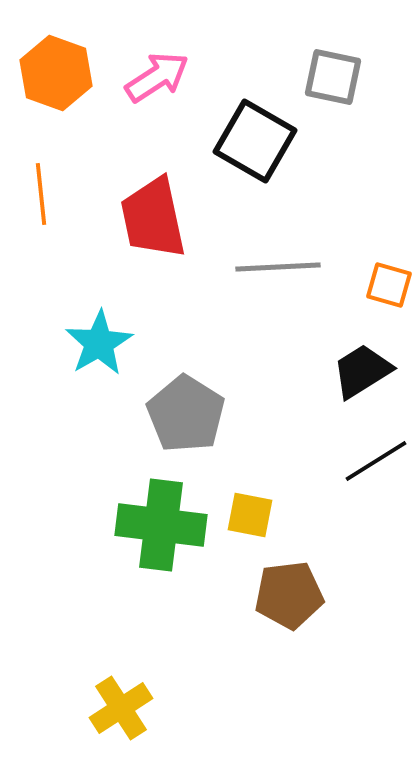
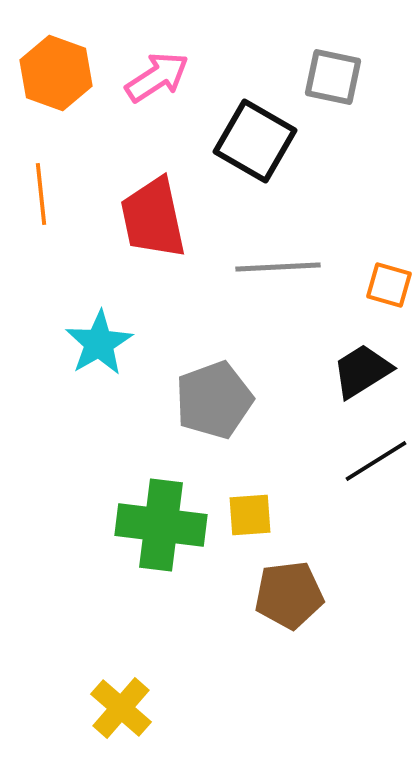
gray pentagon: moved 28 px right, 14 px up; rotated 20 degrees clockwise
yellow square: rotated 15 degrees counterclockwise
yellow cross: rotated 16 degrees counterclockwise
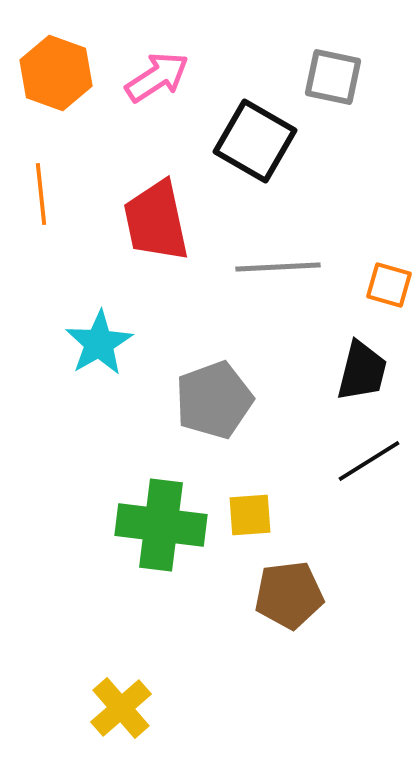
red trapezoid: moved 3 px right, 3 px down
black trapezoid: rotated 136 degrees clockwise
black line: moved 7 px left
yellow cross: rotated 8 degrees clockwise
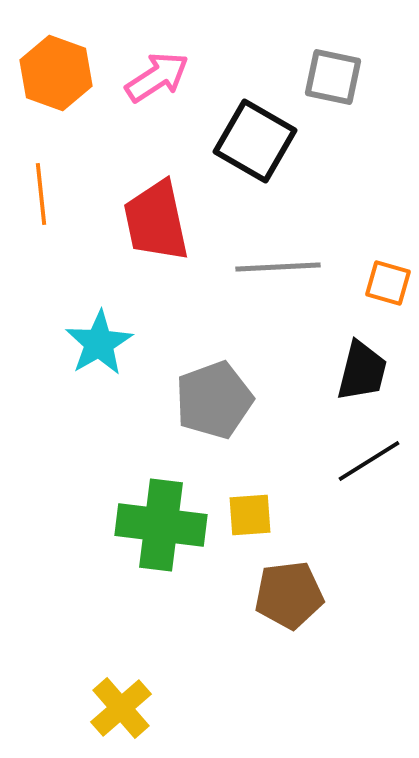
orange square: moved 1 px left, 2 px up
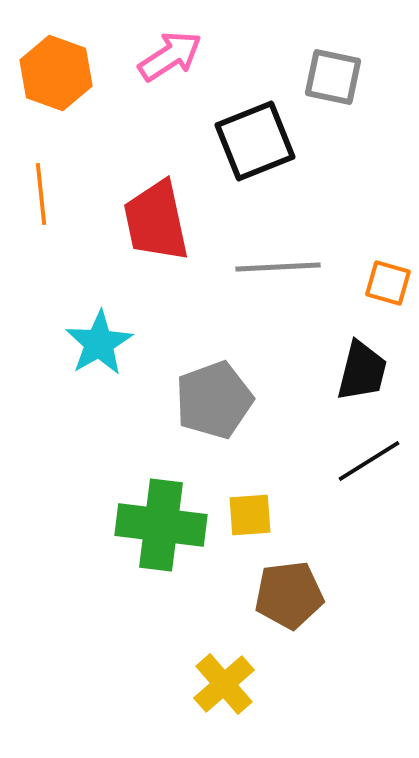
pink arrow: moved 13 px right, 21 px up
black square: rotated 38 degrees clockwise
yellow cross: moved 103 px right, 24 px up
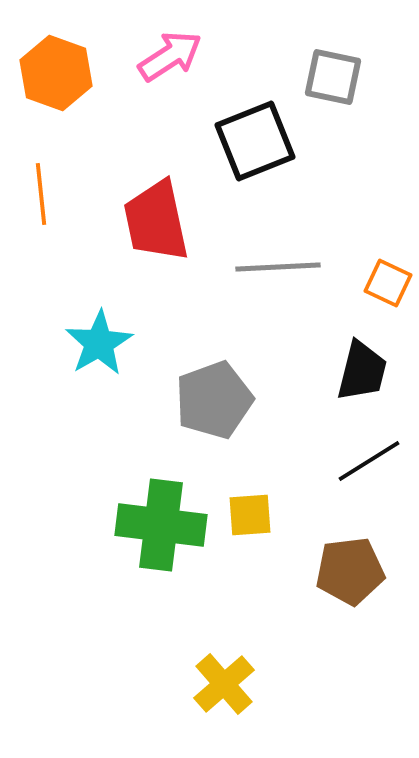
orange square: rotated 9 degrees clockwise
brown pentagon: moved 61 px right, 24 px up
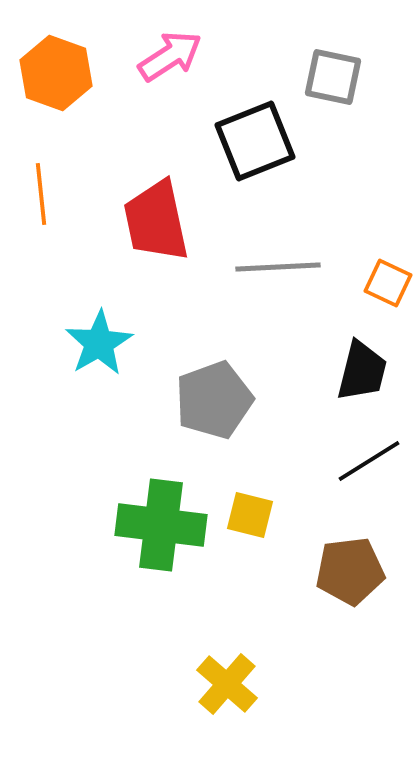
yellow square: rotated 18 degrees clockwise
yellow cross: moved 3 px right; rotated 8 degrees counterclockwise
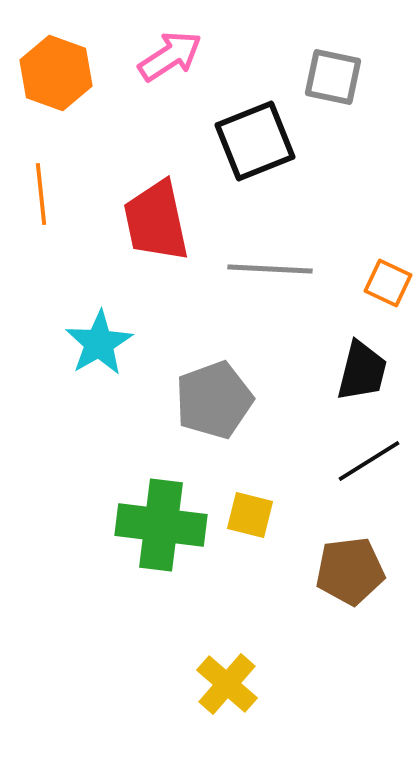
gray line: moved 8 px left, 2 px down; rotated 6 degrees clockwise
